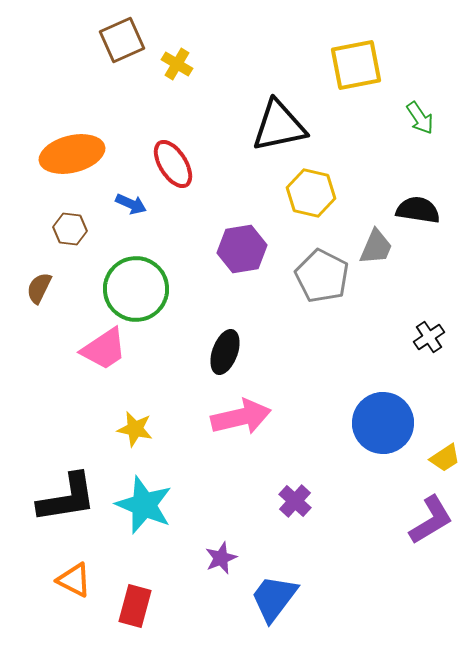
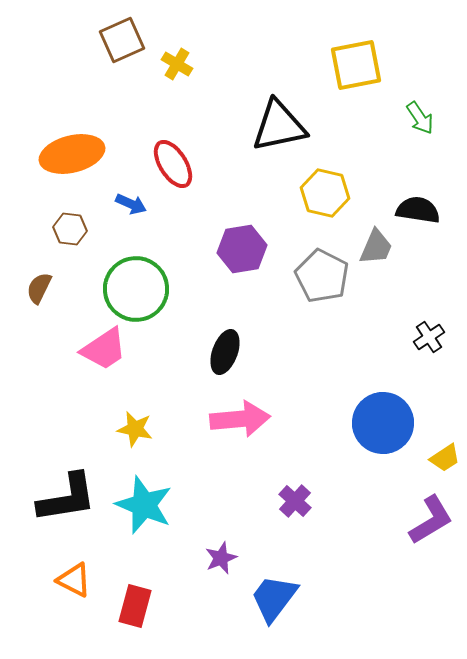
yellow hexagon: moved 14 px right
pink arrow: moved 1 px left, 2 px down; rotated 8 degrees clockwise
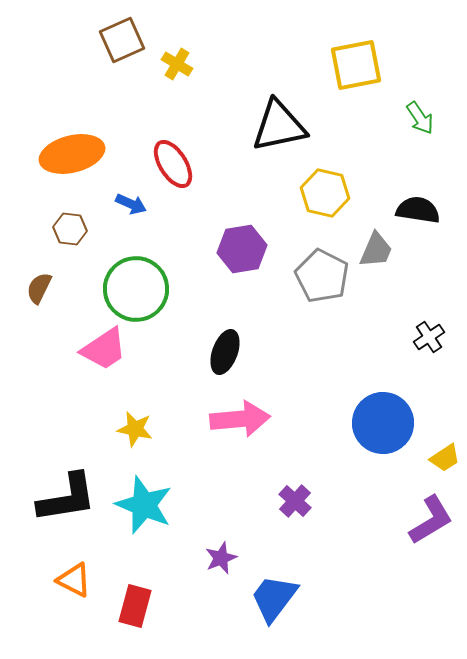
gray trapezoid: moved 3 px down
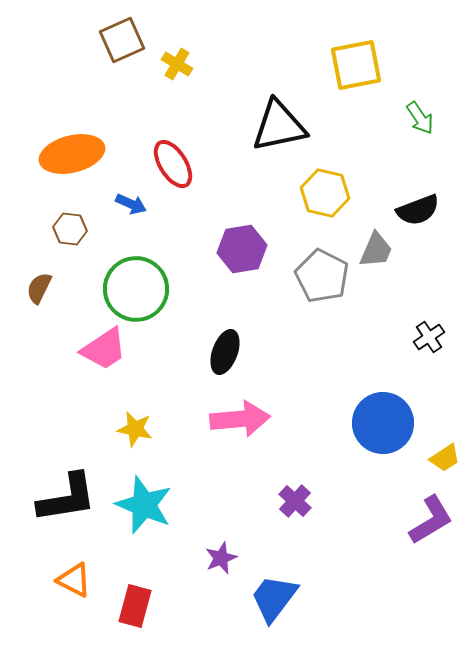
black semicircle: rotated 150 degrees clockwise
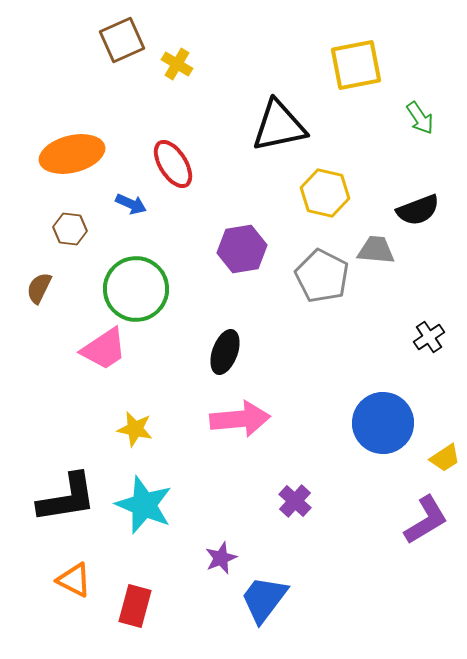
gray trapezoid: rotated 108 degrees counterclockwise
purple L-shape: moved 5 px left
blue trapezoid: moved 10 px left, 1 px down
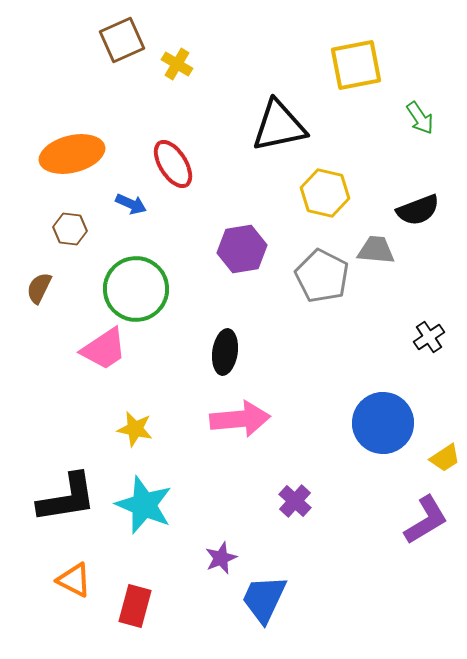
black ellipse: rotated 12 degrees counterclockwise
blue trapezoid: rotated 12 degrees counterclockwise
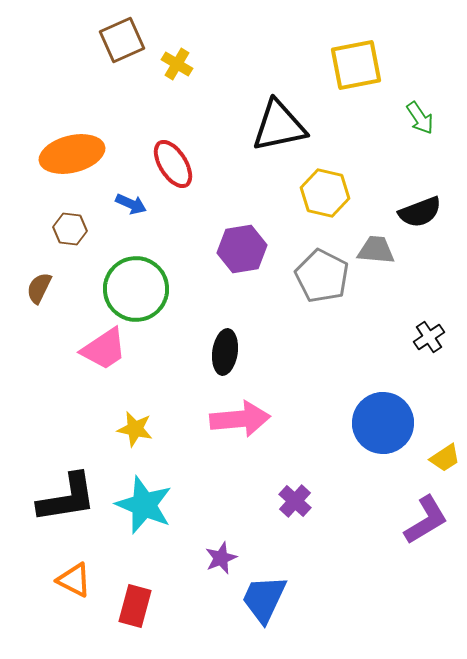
black semicircle: moved 2 px right, 2 px down
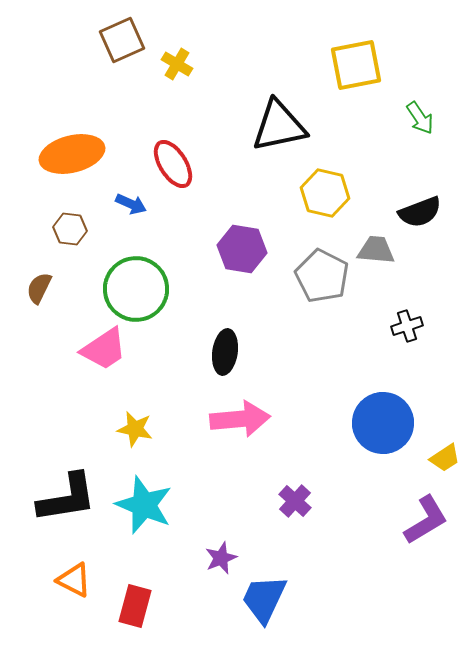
purple hexagon: rotated 18 degrees clockwise
black cross: moved 22 px left, 11 px up; rotated 16 degrees clockwise
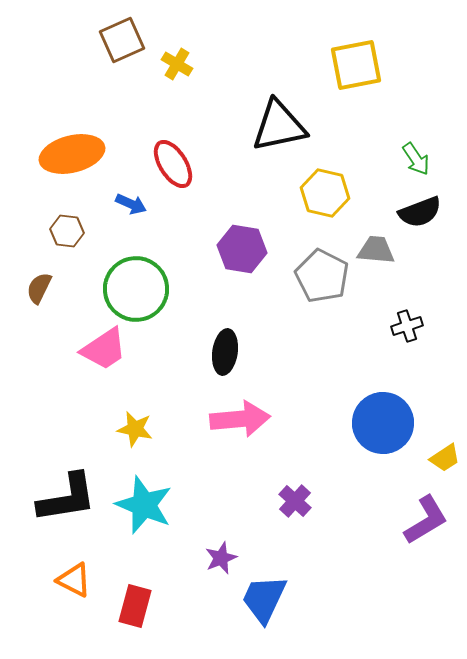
green arrow: moved 4 px left, 41 px down
brown hexagon: moved 3 px left, 2 px down
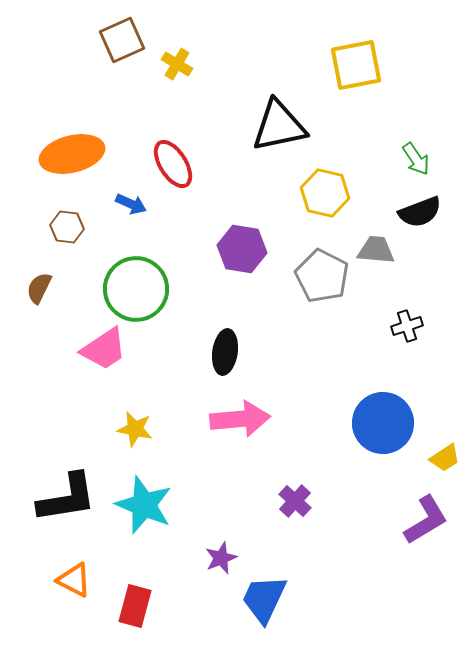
brown hexagon: moved 4 px up
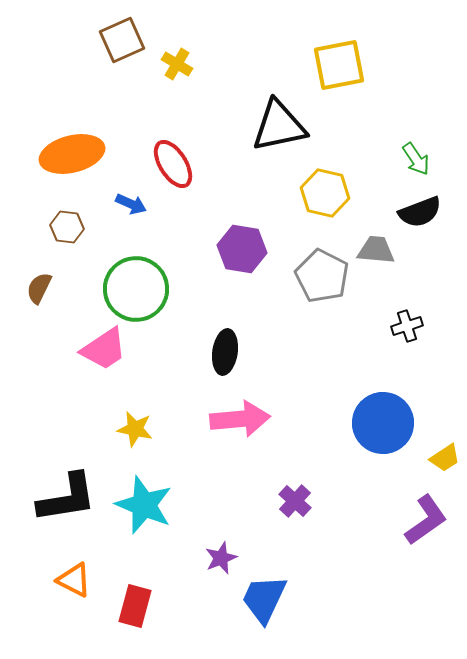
yellow square: moved 17 px left
purple L-shape: rotated 4 degrees counterclockwise
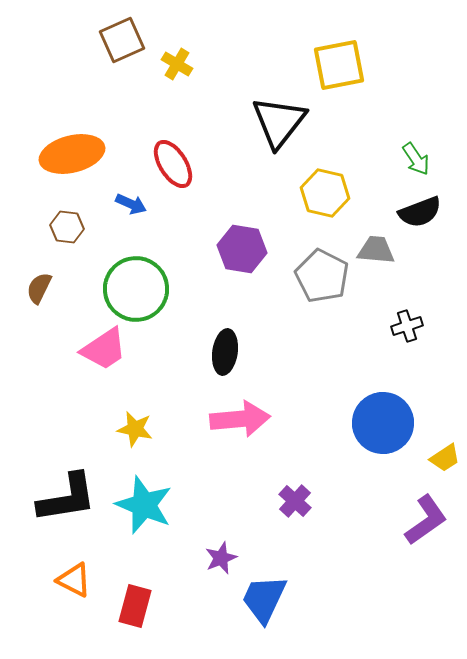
black triangle: moved 4 px up; rotated 40 degrees counterclockwise
